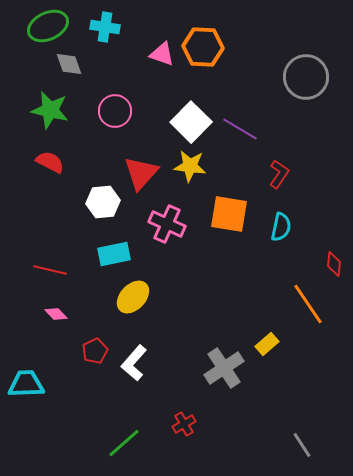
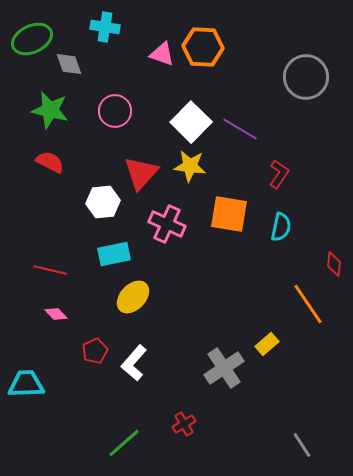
green ellipse: moved 16 px left, 13 px down
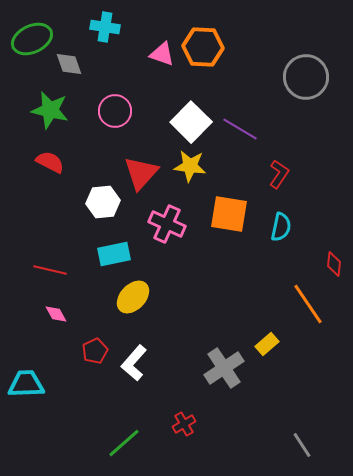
pink diamond: rotated 15 degrees clockwise
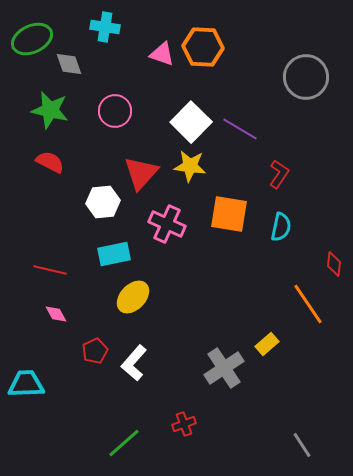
red cross: rotated 10 degrees clockwise
